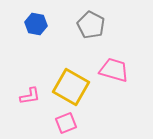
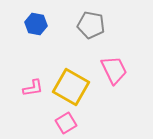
gray pentagon: rotated 16 degrees counterclockwise
pink trapezoid: rotated 48 degrees clockwise
pink L-shape: moved 3 px right, 8 px up
pink square: rotated 10 degrees counterclockwise
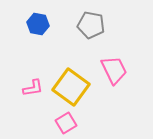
blue hexagon: moved 2 px right
yellow square: rotated 6 degrees clockwise
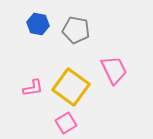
gray pentagon: moved 15 px left, 5 px down
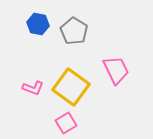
gray pentagon: moved 2 px left, 1 px down; rotated 20 degrees clockwise
pink trapezoid: moved 2 px right
pink L-shape: rotated 30 degrees clockwise
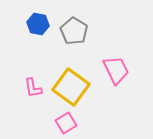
pink L-shape: rotated 60 degrees clockwise
